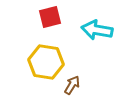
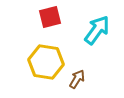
cyan arrow: rotated 116 degrees clockwise
brown arrow: moved 5 px right, 6 px up
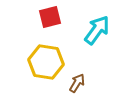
brown arrow: moved 4 px down
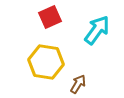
red square: rotated 10 degrees counterclockwise
brown arrow: moved 1 px right, 1 px down
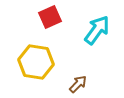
yellow hexagon: moved 10 px left
brown arrow: rotated 12 degrees clockwise
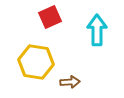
cyan arrow: rotated 36 degrees counterclockwise
brown arrow: moved 8 px left, 2 px up; rotated 42 degrees clockwise
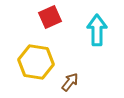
brown arrow: rotated 48 degrees counterclockwise
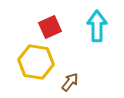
red square: moved 10 px down
cyan arrow: moved 4 px up
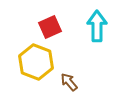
yellow hexagon: rotated 12 degrees clockwise
brown arrow: moved 1 px left; rotated 78 degrees counterclockwise
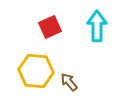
yellow hexagon: moved 9 px down; rotated 16 degrees counterclockwise
